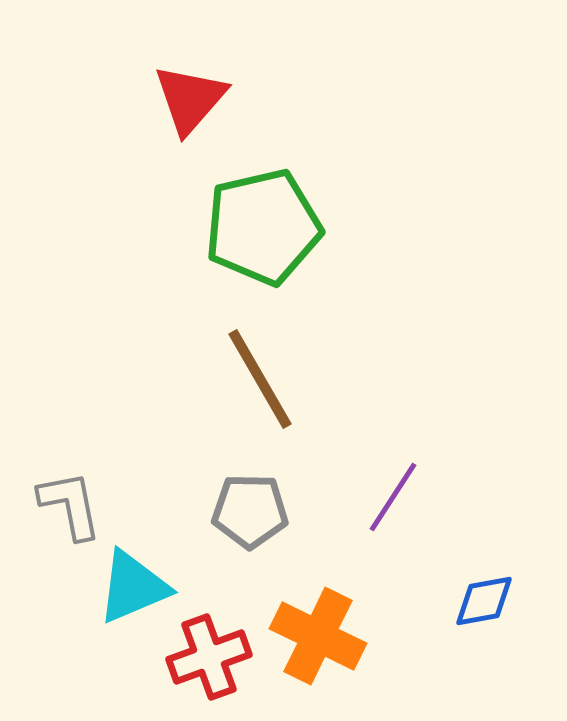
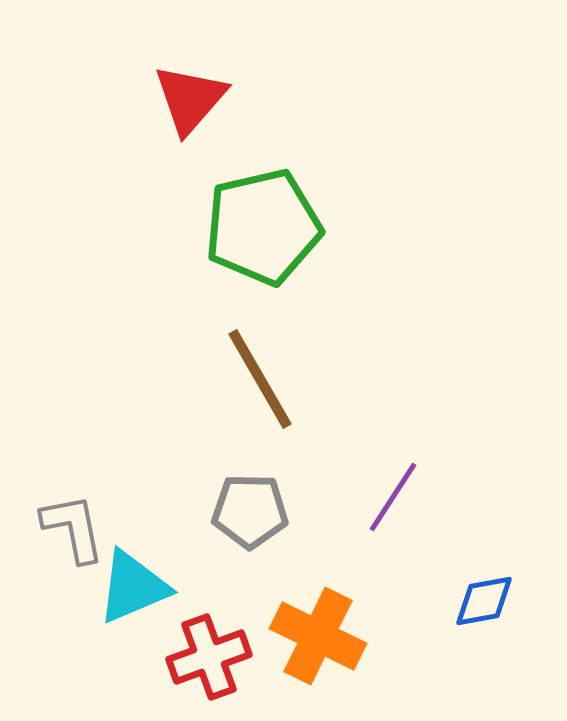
gray L-shape: moved 3 px right, 23 px down
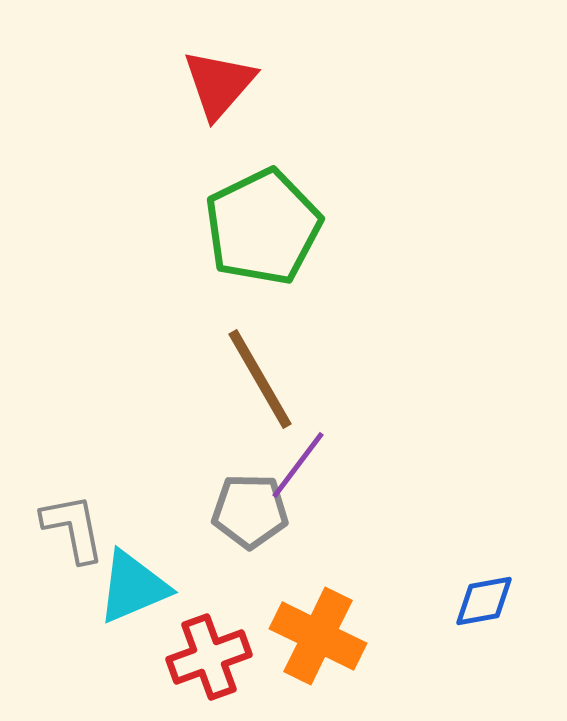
red triangle: moved 29 px right, 15 px up
green pentagon: rotated 13 degrees counterclockwise
purple line: moved 95 px left, 32 px up; rotated 4 degrees clockwise
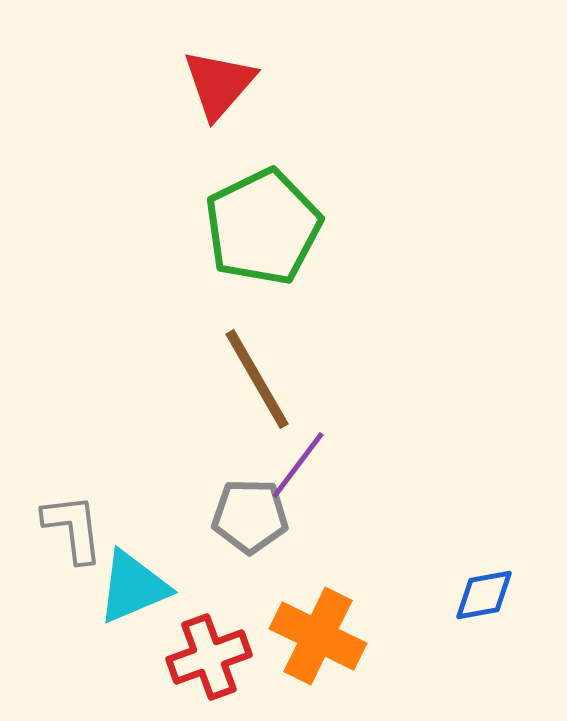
brown line: moved 3 px left
gray pentagon: moved 5 px down
gray L-shape: rotated 4 degrees clockwise
blue diamond: moved 6 px up
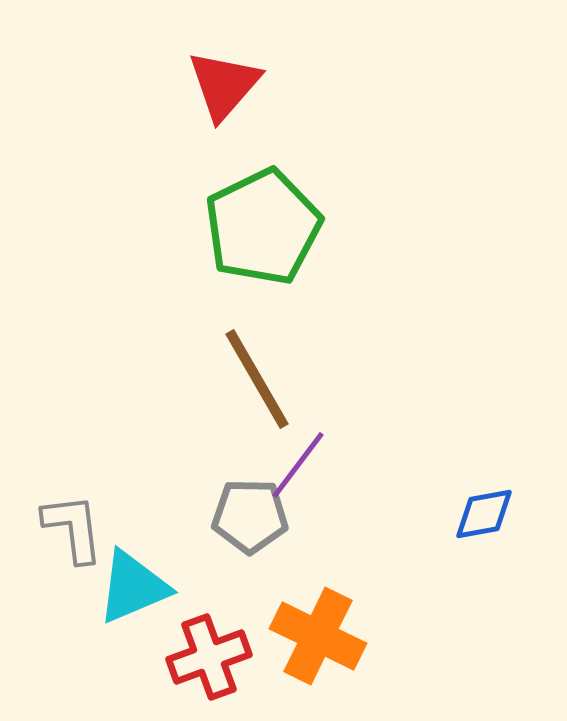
red triangle: moved 5 px right, 1 px down
blue diamond: moved 81 px up
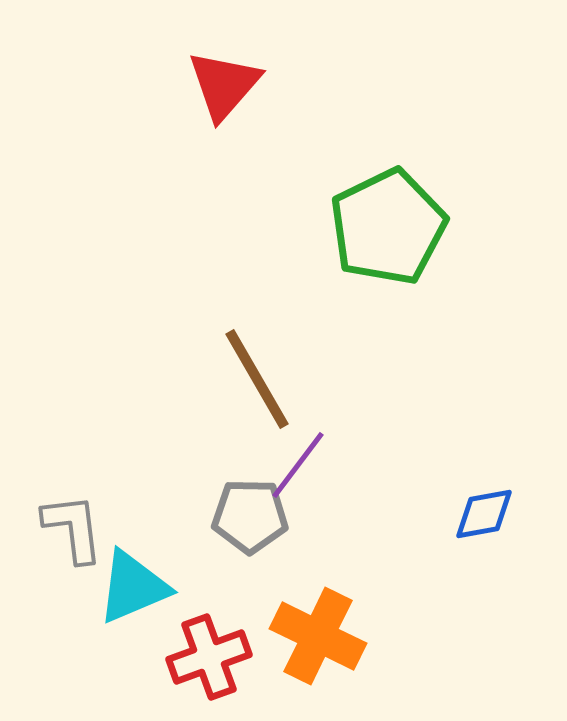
green pentagon: moved 125 px right
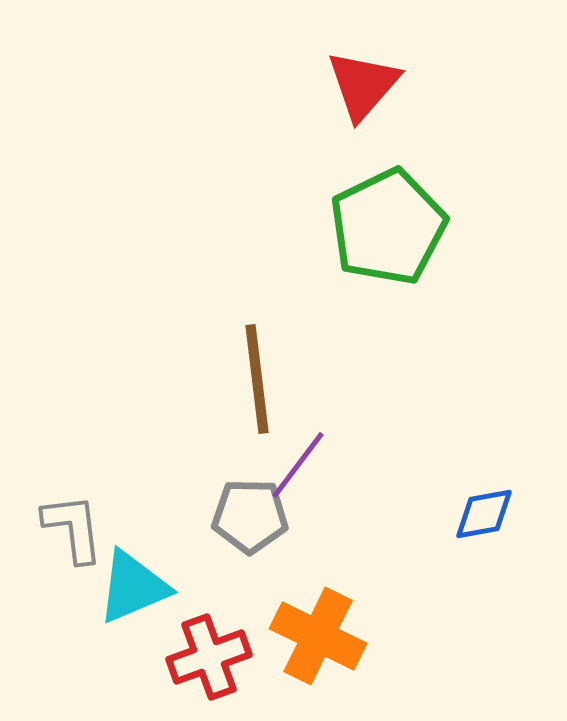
red triangle: moved 139 px right
brown line: rotated 23 degrees clockwise
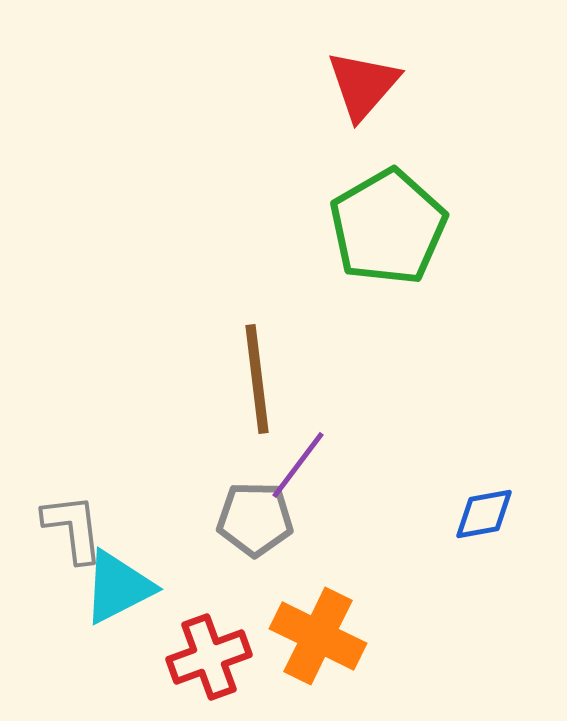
green pentagon: rotated 4 degrees counterclockwise
gray pentagon: moved 5 px right, 3 px down
cyan triangle: moved 15 px left; rotated 4 degrees counterclockwise
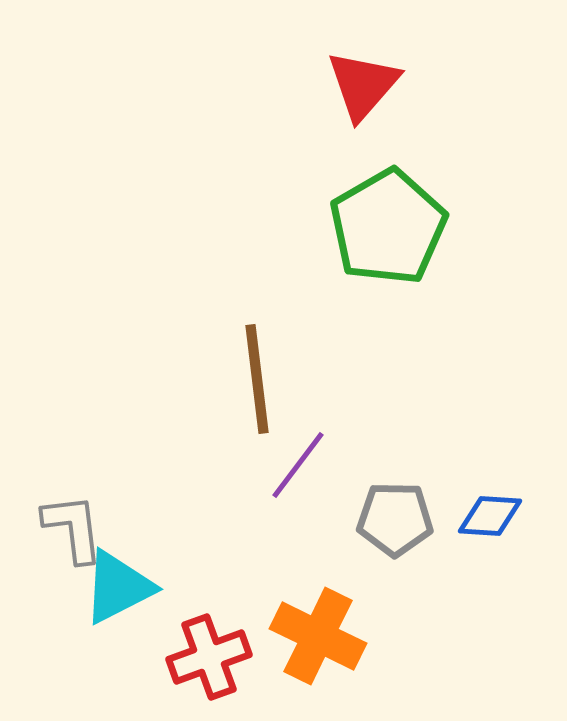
blue diamond: moved 6 px right, 2 px down; rotated 14 degrees clockwise
gray pentagon: moved 140 px right
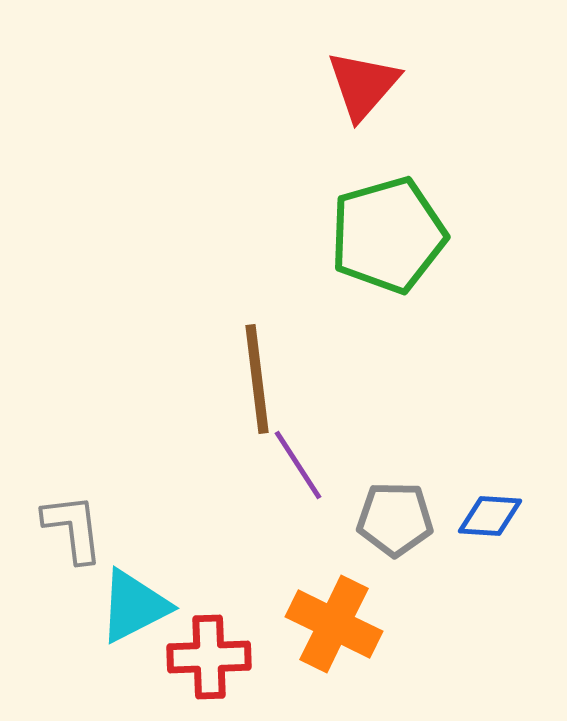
green pentagon: moved 8 px down; rotated 14 degrees clockwise
purple line: rotated 70 degrees counterclockwise
cyan triangle: moved 16 px right, 19 px down
orange cross: moved 16 px right, 12 px up
red cross: rotated 18 degrees clockwise
